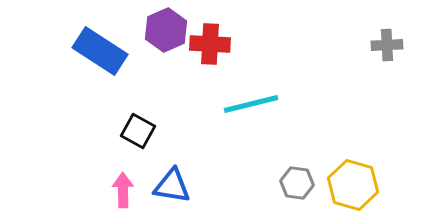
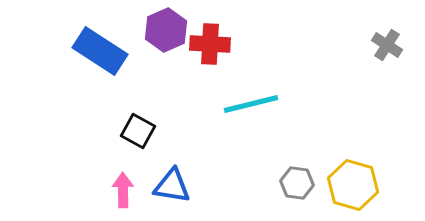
gray cross: rotated 36 degrees clockwise
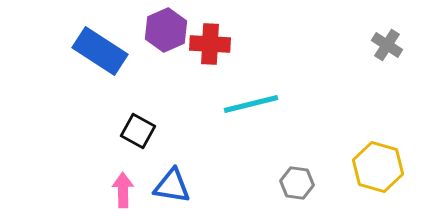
yellow hexagon: moved 25 px right, 18 px up
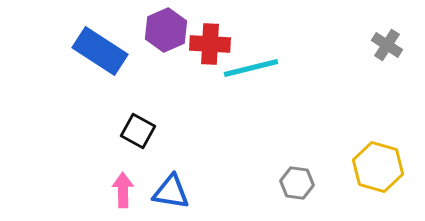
cyan line: moved 36 px up
blue triangle: moved 1 px left, 6 px down
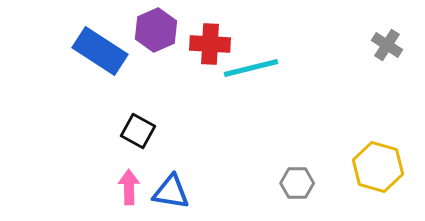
purple hexagon: moved 10 px left
gray hexagon: rotated 8 degrees counterclockwise
pink arrow: moved 6 px right, 3 px up
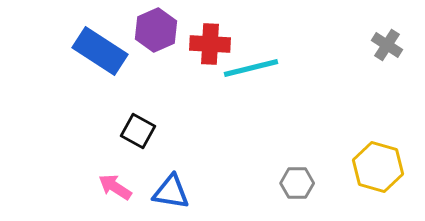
pink arrow: moved 14 px left; rotated 56 degrees counterclockwise
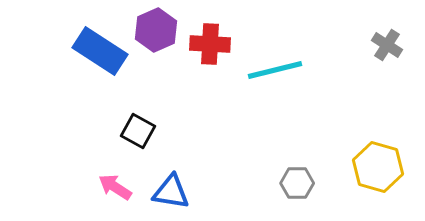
cyan line: moved 24 px right, 2 px down
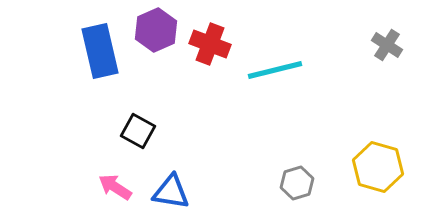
red cross: rotated 18 degrees clockwise
blue rectangle: rotated 44 degrees clockwise
gray hexagon: rotated 16 degrees counterclockwise
